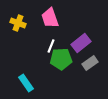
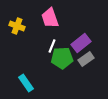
yellow cross: moved 1 px left, 3 px down
white line: moved 1 px right
green pentagon: moved 1 px right, 1 px up
gray rectangle: moved 4 px left, 4 px up
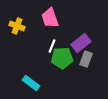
gray rectangle: rotated 35 degrees counterclockwise
cyan rectangle: moved 5 px right; rotated 18 degrees counterclockwise
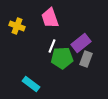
cyan rectangle: moved 1 px down
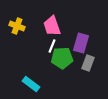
pink trapezoid: moved 2 px right, 8 px down
purple rectangle: rotated 36 degrees counterclockwise
gray rectangle: moved 2 px right, 4 px down
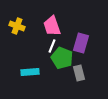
green pentagon: rotated 25 degrees clockwise
gray rectangle: moved 9 px left, 10 px down; rotated 35 degrees counterclockwise
cyan rectangle: moved 1 px left, 12 px up; rotated 42 degrees counterclockwise
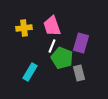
yellow cross: moved 7 px right, 2 px down; rotated 28 degrees counterclockwise
cyan rectangle: rotated 54 degrees counterclockwise
